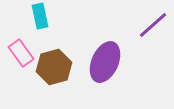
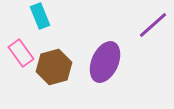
cyan rectangle: rotated 10 degrees counterclockwise
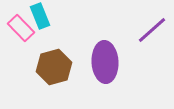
purple line: moved 1 px left, 5 px down
pink rectangle: moved 25 px up; rotated 8 degrees counterclockwise
purple ellipse: rotated 27 degrees counterclockwise
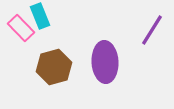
purple line: rotated 16 degrees counterclockwise
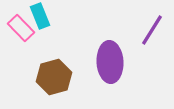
purple ellipse: moved 5 px right
brown hexagon: moved 10 px down
